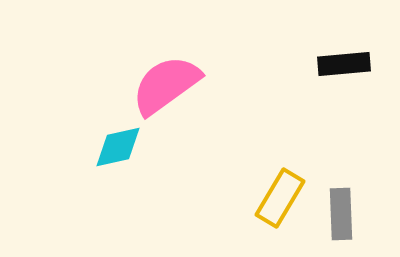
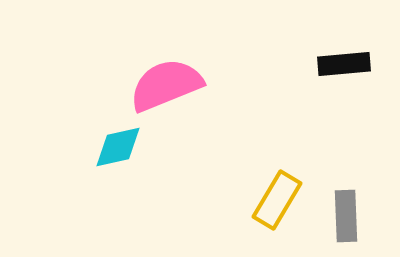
pink semicircle: rotated 14 degrees clockwise
yellow rectangle: moved 3 px left, 2 px down
gray rectangle: moved 5 px right, 2 px down
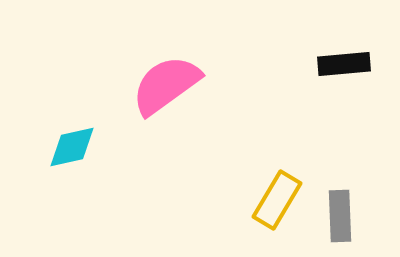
pink semicircle: rotated 14 degrees counterclockwise
cyan diamond: moved 46 px left
gray rectangle: moved 6 px left
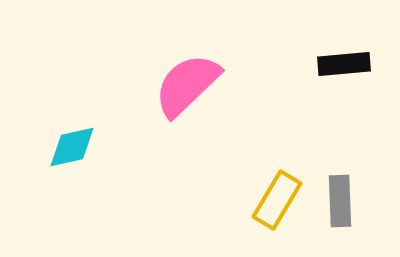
pink semicircle: moved 21 px right; rotated 8 degrees counterclockwise
gray rectangle: moved 15 px up
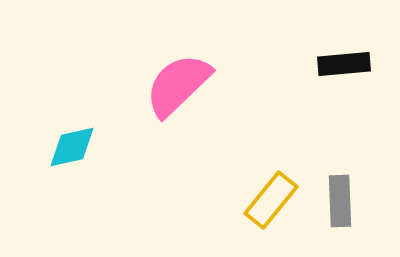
pink semicircle: moved 9 px left
yellow rectangle: moved 6 px left; rotated 8 degrees clockwise
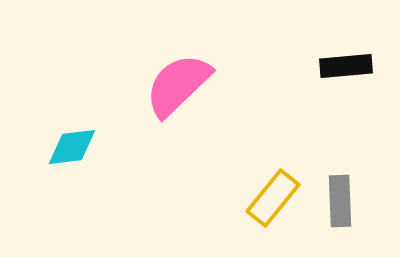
black rectangle: moved 2 px right, 2 px down
cyan diamond: rotated 6 degrees clockwise
yellow rectangle: moved 2 px right, 2 px up
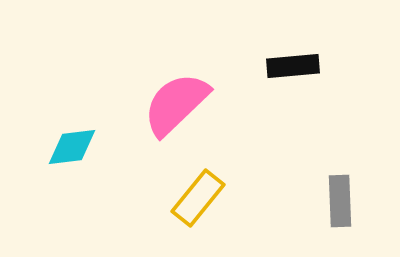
black rectangle: moved 53 px left
pink semicircle: moved 2 px left, 19 px down
yellow rectangle: moved 75 px left
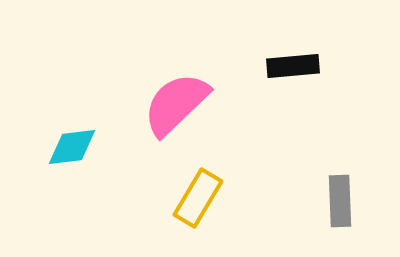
yellow rectangle: rotated 8 degrees counterclockwise
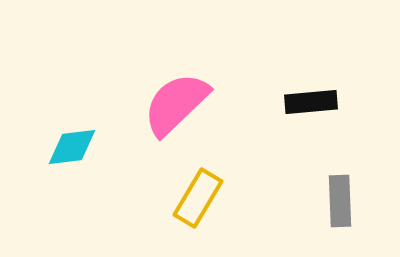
black rectangle: moved 18 px right, 36 px down
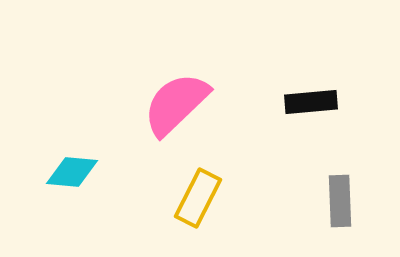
cyan diamond: moved 25 px down; rotated 12 degrees clockwise
yellow rectangle: rotated 4 degrees counterclockwise
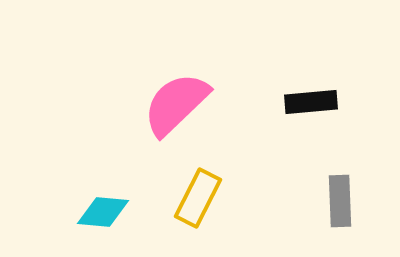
cyan diamond: moved 31 px right, 40 px down
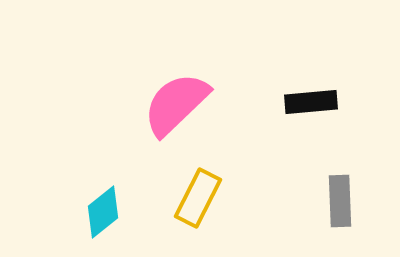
cyan diamond: rotated 44 degrees counterclockwise
